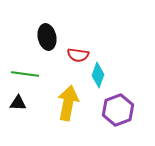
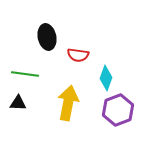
cyan diamond: moved 8 px right, 3 px down
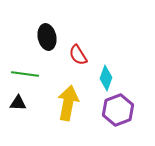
red semicircle: rotated 50 degrees clockwise
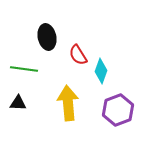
green line: moved 1 px left, 5 px up
cyan diamond: moved 5 px left, 7 px up
yellow arrow: rotated 16 degrees counterclockwise
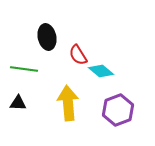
cyan diamond: rotated 70 degrees counterclockwise
